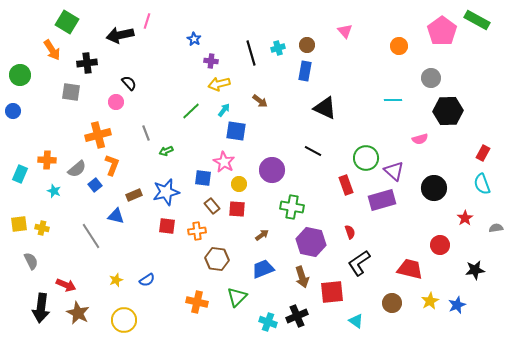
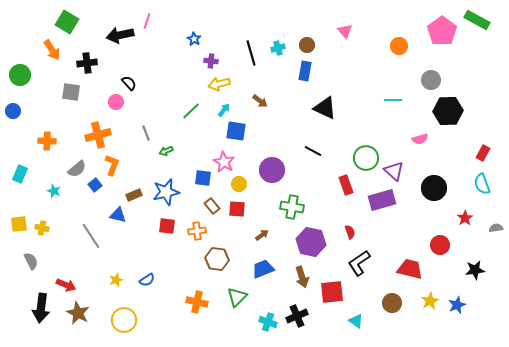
gray circle at (431, 78): moved 2 px down
orange cross at (47, 160): moved 19 px up
blue triangle at (116, 216): moved 2 px right, 1 px up
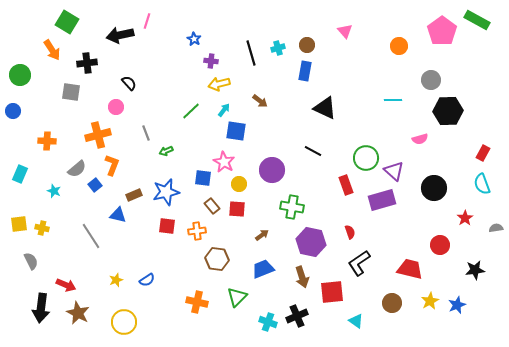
pink circle at (116, 102): moved 5 px down
yellow circle at (124, 320): moved 2 px down
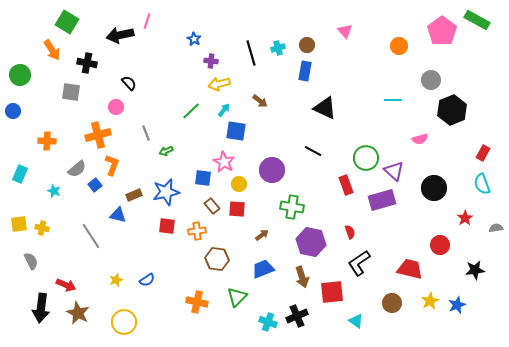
black cross at (87, 63): rotated 18 degrees clockwise
black hexagon at (448, 111): moved 4 px right, 1 px up; rotated 20 degrees counterclockwise
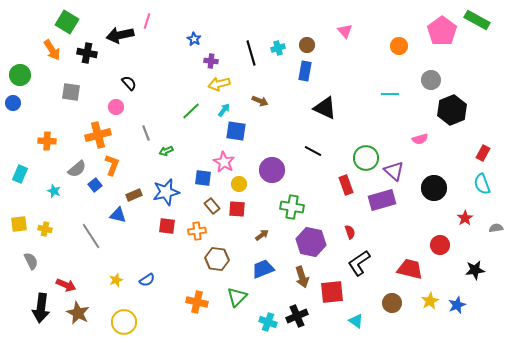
black cross at (87, 63): moved 10 px up
cyan line at (393, 100): moved 3 px left, 6 px up
brown arrow at (260, 101): rotated 14 degrees counterclockwise
blue circle at (13, 111): moved 8 px up
yellow cross at (42, 228): moved 3 px right, 1 px down
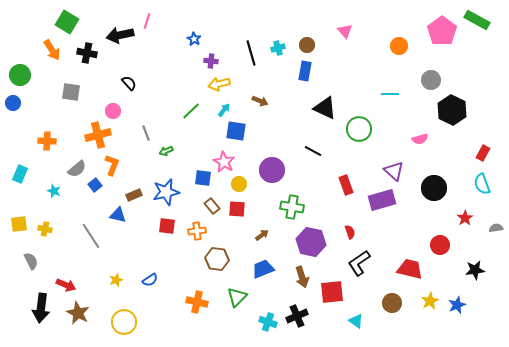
pink circle at (116, 107): moved 3 px left, 4 px down
black hexagon at (452, 110): rotated 12 degrees counterclockwise
green circle at (366, 158): moved 7 px left, 29 px up
blue semicircle at (147, 280): moved 3 px right
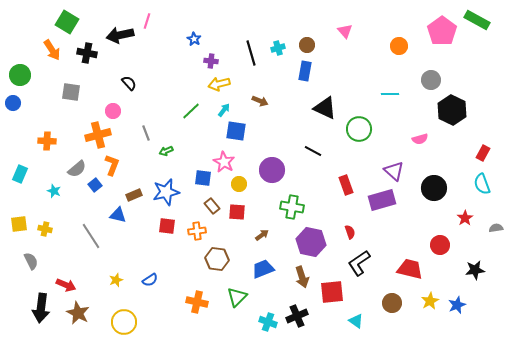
red square at (237, 209): moved 3 px down
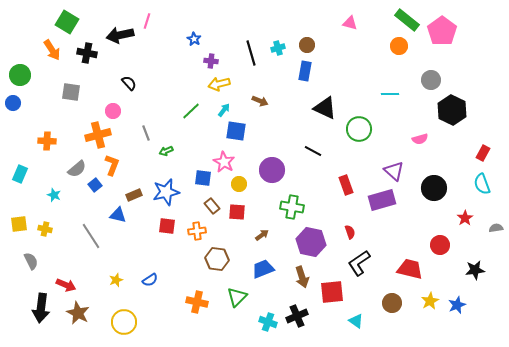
green rectangle at (477, 20): moved 70 px left; rotated 10 degrees clockwise
pink triangle at (345, 31): moved 5 px right, 8 px up; rotated 35 degrees counterclockwise
cyan star at (54, 191): moved 4 px down
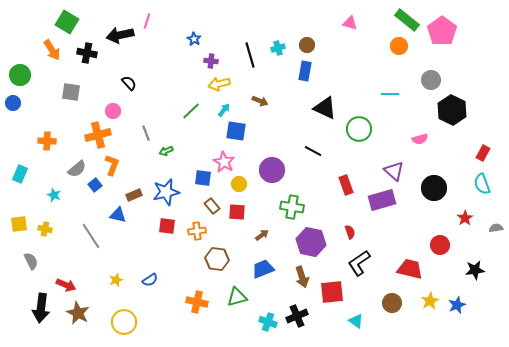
black line at (251, 53): moved 1 px left, 2 px down
green triangle at (237, 297): rotated 30 degrees clockwise
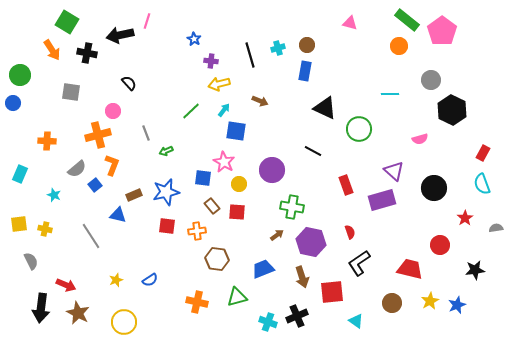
brown arrow at (262, 235): moved 15 px right
